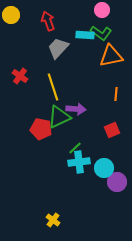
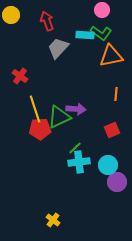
red arrow: moved 1 px left
yellow line: moved 18 px left, 22 px down
red pentagon: moved 1 px left; rotated 15 degrees counterclockwise
cyan circle: moved 4 px right, 3 px up
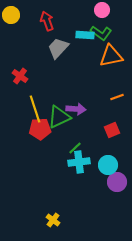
orange line: moved 1 px right, 3 px down; rotated 64 degrees clockwise
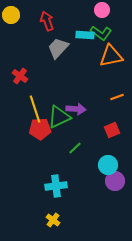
cyan cross: moved 23 px left, 24 px down
purple circle: moved 2 px left, 1 px up
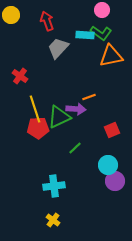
orange line: moved 28 px left
red pentagon: moved 2 px left, 1 px up
cyan cross: moved 2 px left
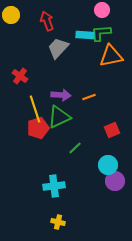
green L-shape: rotated 140 degrees clockwise
purple arrow: moved 15 px left, 14 px up
red pentagon: rotated 15 degrees counterclockwise
yellow cross: moved 5 px right, 2 px down; rotated 24 degrees counterclockwise
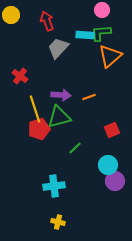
orange triangle: moved 1 px left; rotated 30 degrees counterclockwise
green triangle: rotated 10 degrees clockwise
red pentagon: moved 1 px right, 1 px down
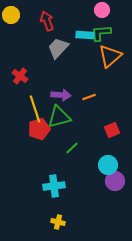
green line: moved 3 px left
